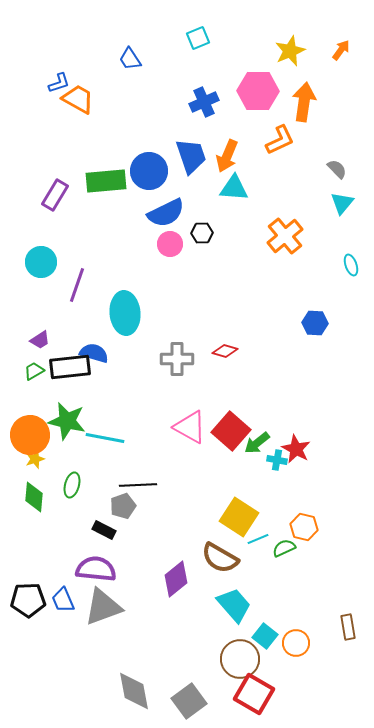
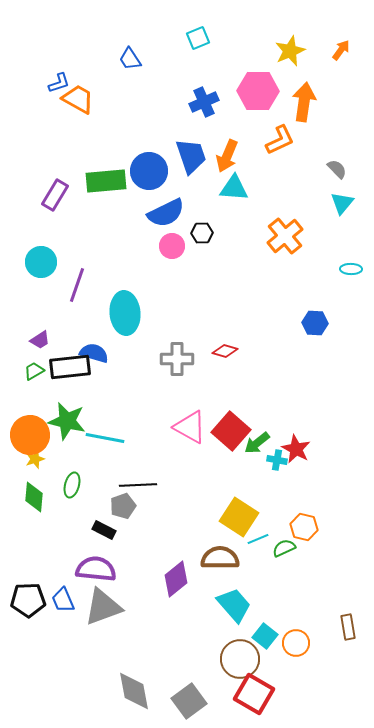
pink circle at (170, 244): moved 2 px right, 2 px down
cyan ellipse at (351, 265): moved 4 px down; rotated 70 degrees counterclockwise
brown semicircle at (220, 558): rotated 150 degrees clockwise
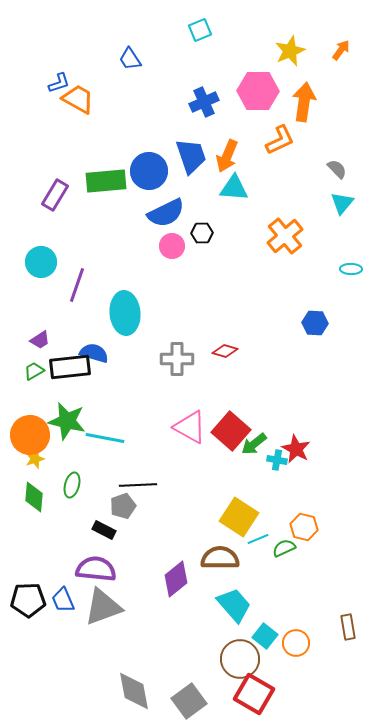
cyan square at (198, 38): moved 2 px right, 8 px up
green arrow at (257, 443): moved 3 px left, 1 px down
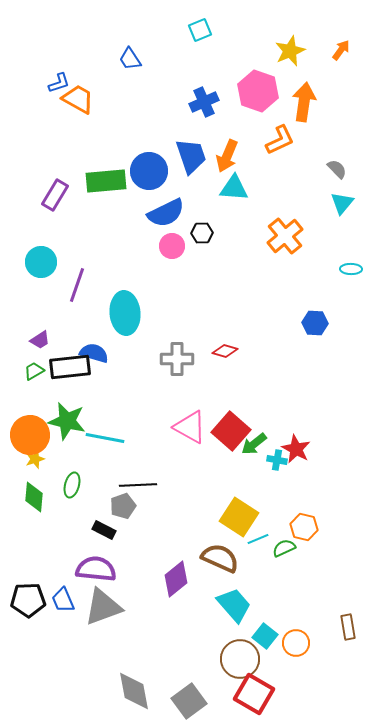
pink hexagon at (258, 91): rotated 18 degrees clockwise
brown semicircle at (220, 558): rotated 24 degrees clockwise
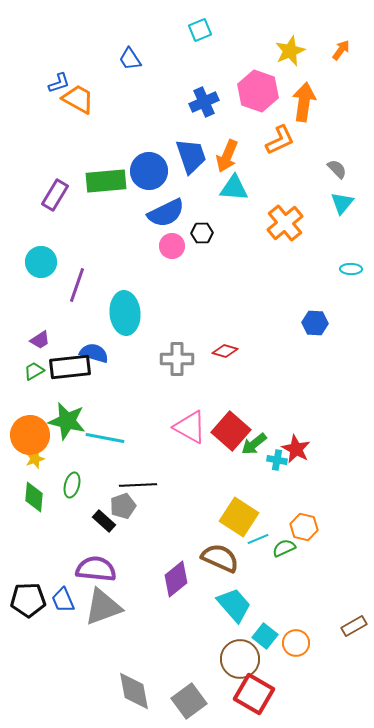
orange cross at (285, 236): moved 13 px up
black rectangle at (104, 530): moved 9 px up; rotated 15 degrees clockwise
brown rectangle at (348, 627): moved 6 px right, 1 px up; rotated 70 degrees clockwise
